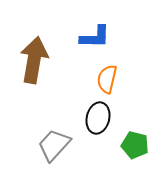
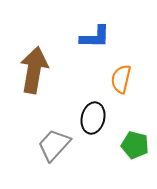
brown arrow: moved 10 px down
orange semicircle: moved 14 px right
black ellipse: moved 5 px left
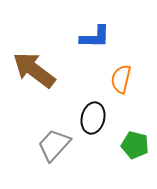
brown arrow: rotated 63 degrees counterclockwise
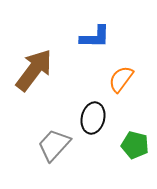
brown arrow: rotated 90 degrees clockwise
orange semicircle: rotated 24 degrees clockwise
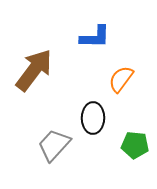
black ellipse: rotated 12 degrees counterclockwise
green pentagon: rotated 8 degrees counterclockwise
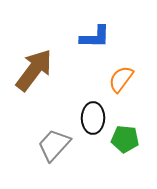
green pentagon: moved 10 px left, 6 px up
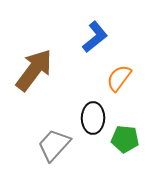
blue L-shape: rotated 40 degrees counterclockwise
orange semicircle: moved 2 px left, 1 px up
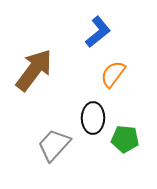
blue L-shape: moved 3 px right, 5 px up
orange semicircle: moved 6 px left, 4 px up
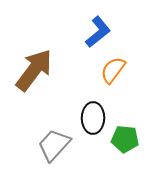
orange semicircle: moved 4 px up
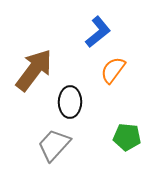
black ellipse: moved 23 px left, 16 px up
green pentagon: moved 2 px right, 2 px up
